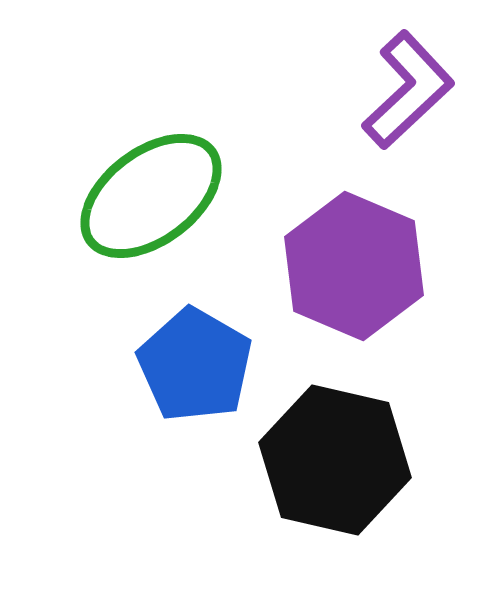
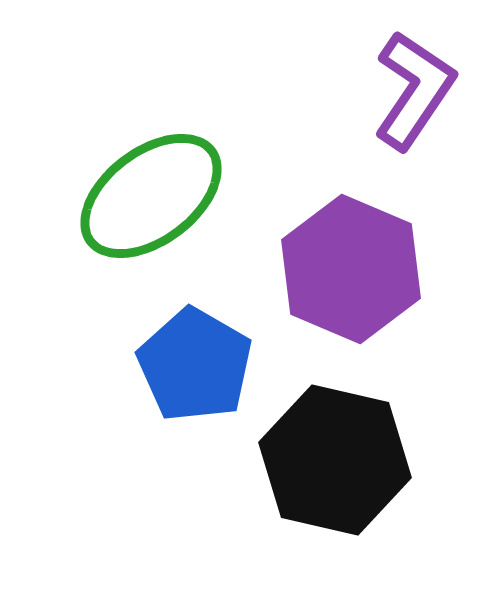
purple L-shape: moved 6 px right; rotated 13 degrees counterclockwise
purple hexagon: moved 3 px left, 3 px down
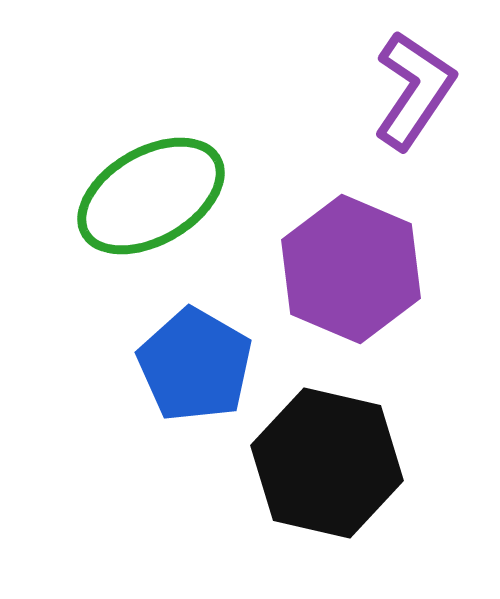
green ellipse: rotated 7 degrees clockwise
black hexagon: moved 8 px left, 3 px down
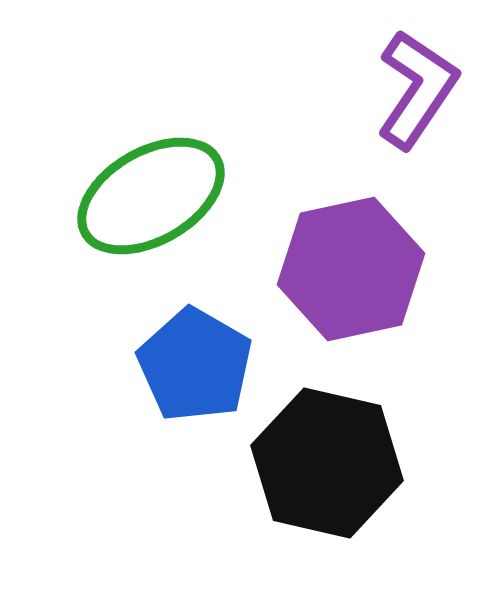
purple L-shape: moved 3 px right, 1 px up
purple hexagon: rotated 25 degrees clockwise
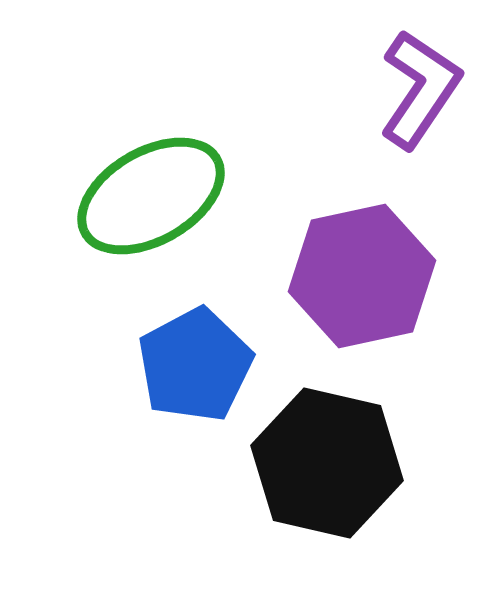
purple L-shape: moved 3 px right
purple hexagon: moved 11 px right, 7 px down
blue pentagon: rotated 14 degrees clockwise
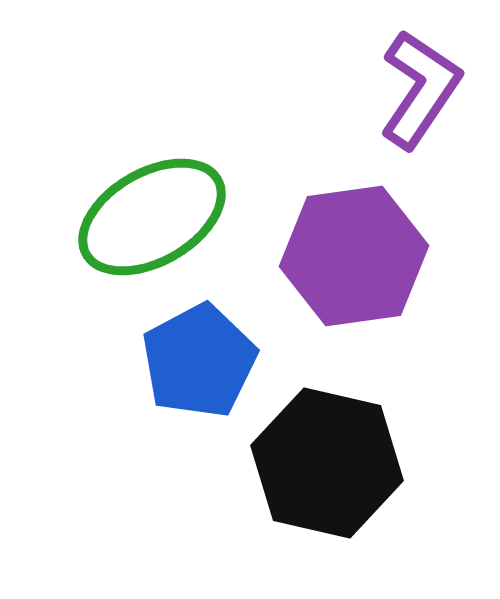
green ellipse: moved 1 px right, 21 px down
purple hexagon: moved 8 px left, 20 px up; rotated 4 degrees clockwise
blue pentagon: moved 4 px right, 4 px up
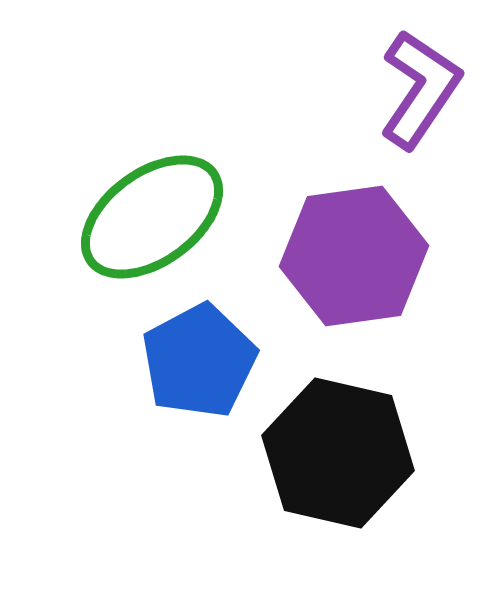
green ellipse: rotated 6 degrees counterclockwise
black hexagon: moved 11 px right, 10 px up
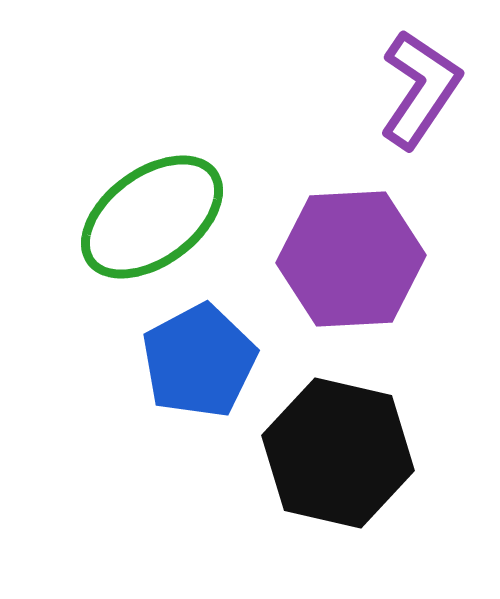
purple hexagon: moved 3 px left, 3 px down; rotated 5 degrees clockwise
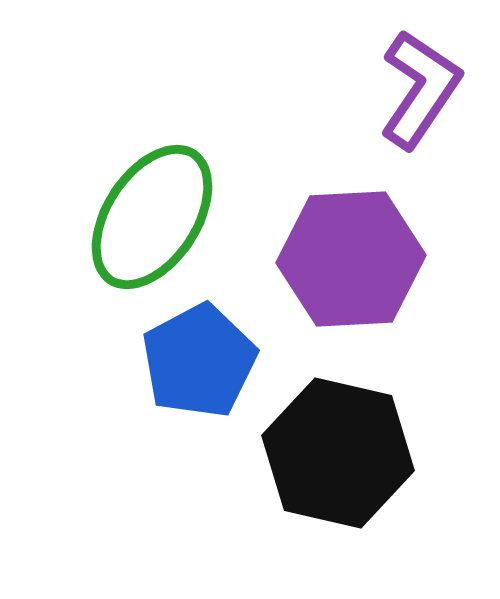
green ellipse: rotated 21 degrees counterclockwise
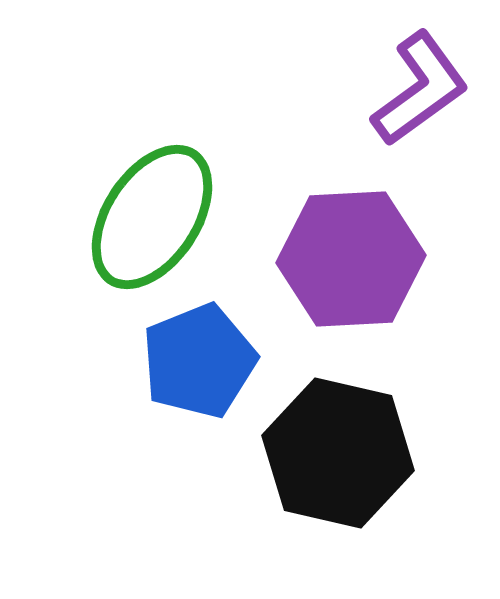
purple L-shape: rotated 20 degrees clockwise
blue pentagon: rotated 6 degrees clockwise
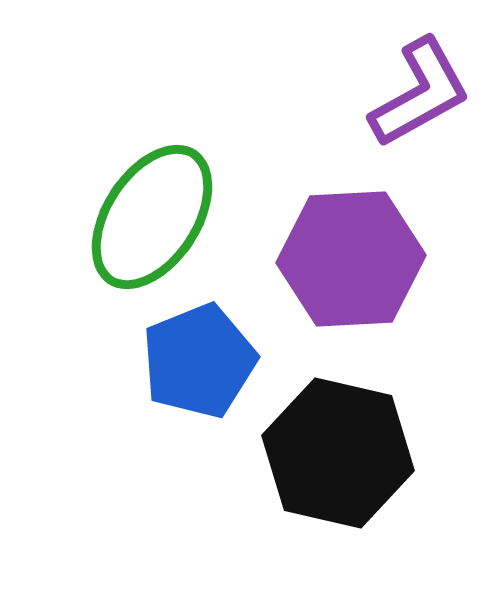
purple L-shape: moved 4 px down; rotated 7 degrees clockwise
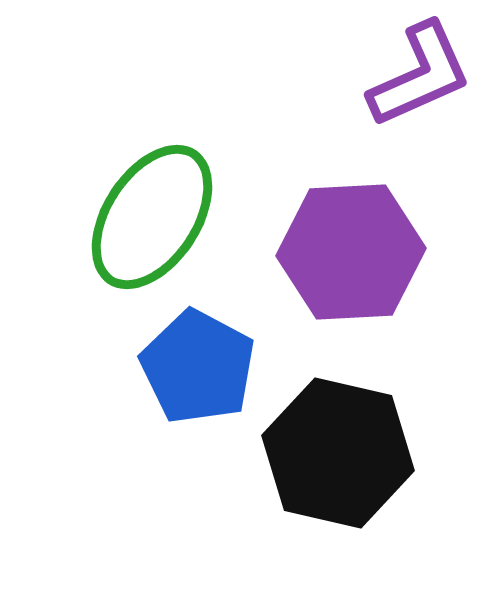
purple L-shape: moved 18 px up; rotated 5 degrees clockwise
purple hexagon: moved 7 px up
blue pentagon: moved 1 px left, 6 px down; rotated 22 degrees counterclockwise
